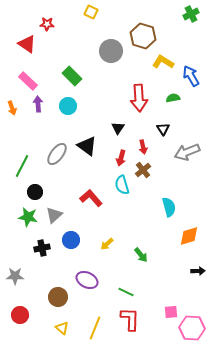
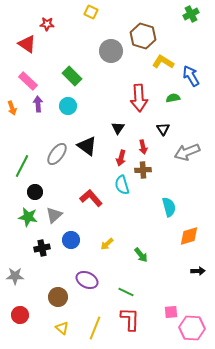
brown cross at (143, 170): rotated 35 degrees clockwise
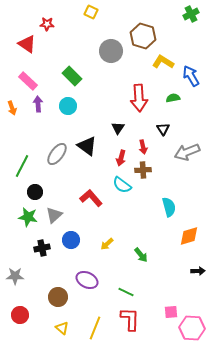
cyan semicircle at (122, 185): rotated 36 degrees counterclockwise
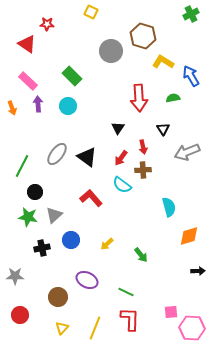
black triangle at (87, 146): moved 11 px down
red arrow at (121, 158): rotated 21 degrees clockwise
yellow triangle at (62, 328): rotated 32 degrees clockwise
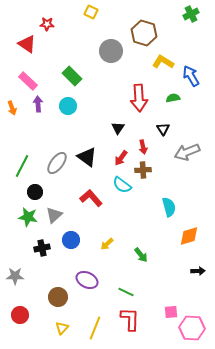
brown hexagon at (143, 36): moved 1 px right, 3 px up
gray ellipse at (57, 154): moved 9 px down
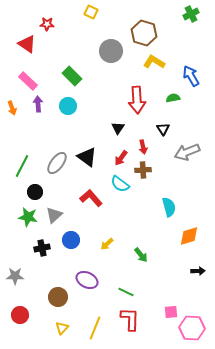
yellow L-shape at (163, 62): moved 9 px left
red arrow at (139, 98): moved 2 px left, 2 px down
cyan semicircle at (122, 185): moved 2 px left, 1 px up
